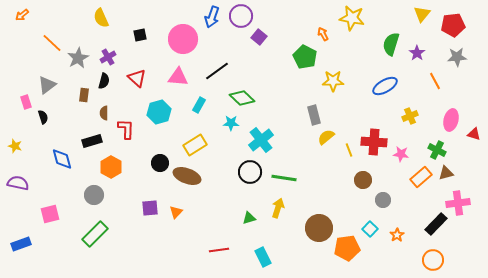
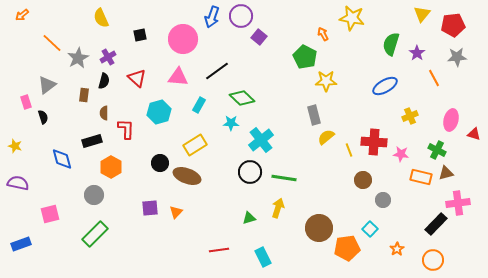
yellow star at (333, 81): moved 7 px left
orange line at (435, 81): moved 1 px left, 3 px up
orange rectangle at (421, 177): rotated 55 degrees clockwise
orange star at (397, 235): moved 14 px down
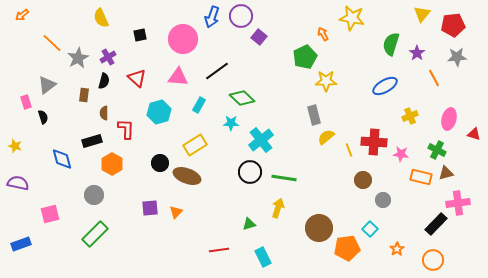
green pentagon at (305, 57): rotated 20 degrees clockwise
pink ellipse at (451, 120): moved 2 px left, 1 px up
orange hexagon at (111, 167): moved 1 px right, 3 px up
green triangle at (249, 218): moved 6 px down
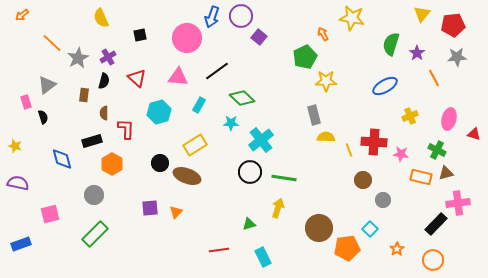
pink circle at (183, 39): moved 4 px right, 1 px up
yellow semicircle at (326, 137): rotated 42 degrees clockwise
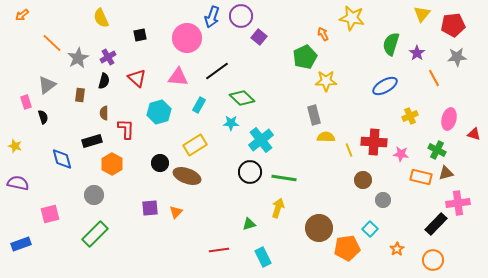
brown rectangle at (84, 95): moved 4 px left
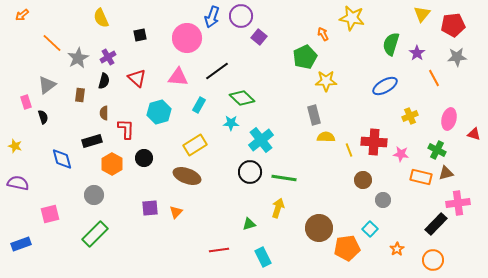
black circle at (160, 163): moved 16 px left, 5 px up
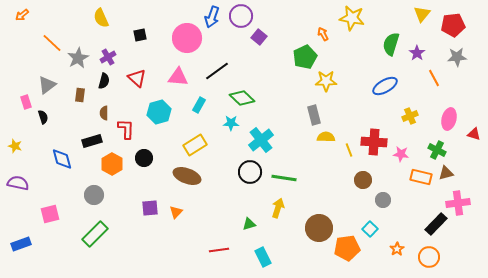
orange circle at (433, 260): moved 4 px left, 3 px up
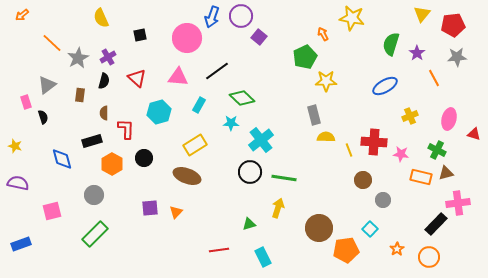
pink square at (50, 214): moved 2 px right, 3 px up
orange pentagon at (347, 248): moved 1 px left, 2 px down
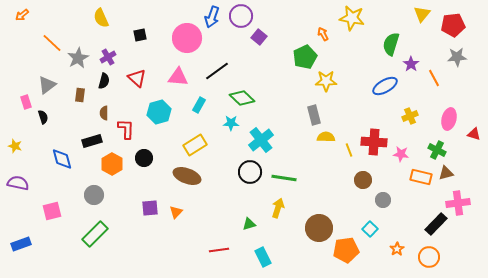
purple star at (417, 53): moved 6 px left, 11 px down
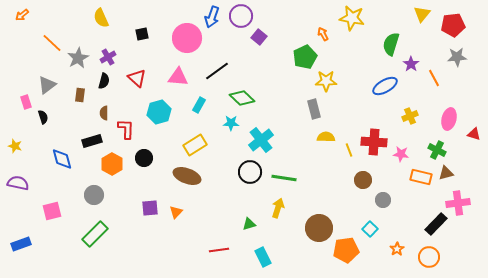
black square at (140, 35): moved 2 px right, 1 px up
gray rectangle at (314, 115): moved 6 px up
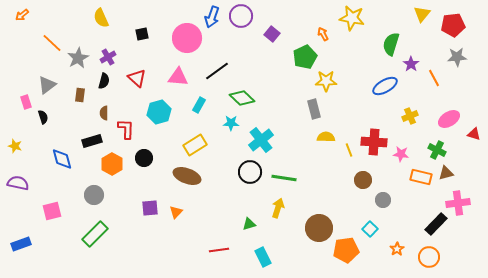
purple square at (259, 37): moved 13 px right, 3 px up
pink ellipse at (449, 119): rotated 45 degrees clockwise
